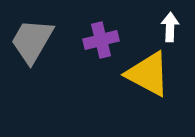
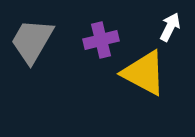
white arrow: rotated 24 degrees clockwise
yellow triangle: moved 4 px left, 1 px up
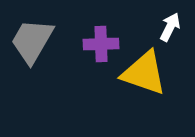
purple cross: moved 4 px down; rotated 12 degrees clockwise
yellow triangle: rotated 9 degrees counterclockwise
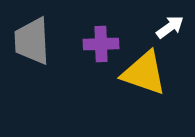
white arrow: rotated 28 degrees clockwise
gray trapezoid: rotated 33 degrees counterclockwise
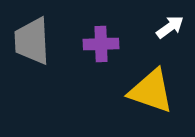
yellow triangle: moved 7 px right, 18 px down
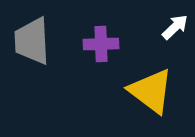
white arrow: moved 5 px right; rotated 8 degrees counterclockwise
yellow triangle: rotated 18 degrees clockwise
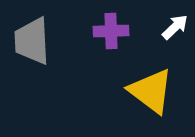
purple cross: moved 10 px right, 13 px up
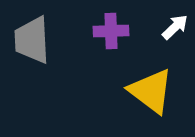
gray trapezoid: moved 1 px up
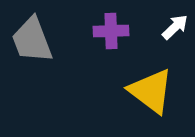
gray trapezoid: rotated 18 degrees counterclockwise
